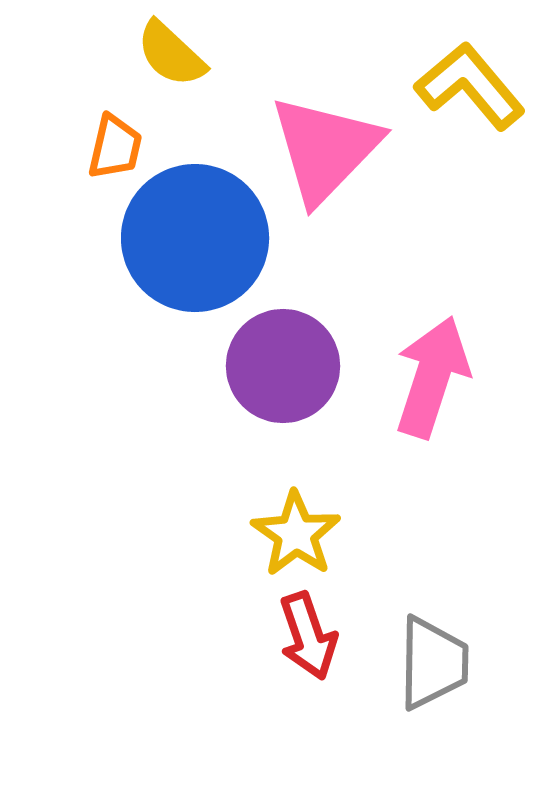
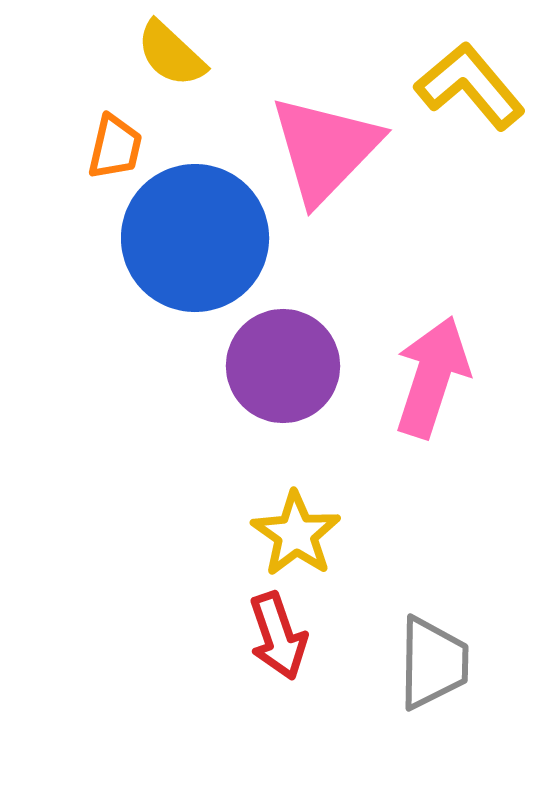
red arrow: moved 30 px left
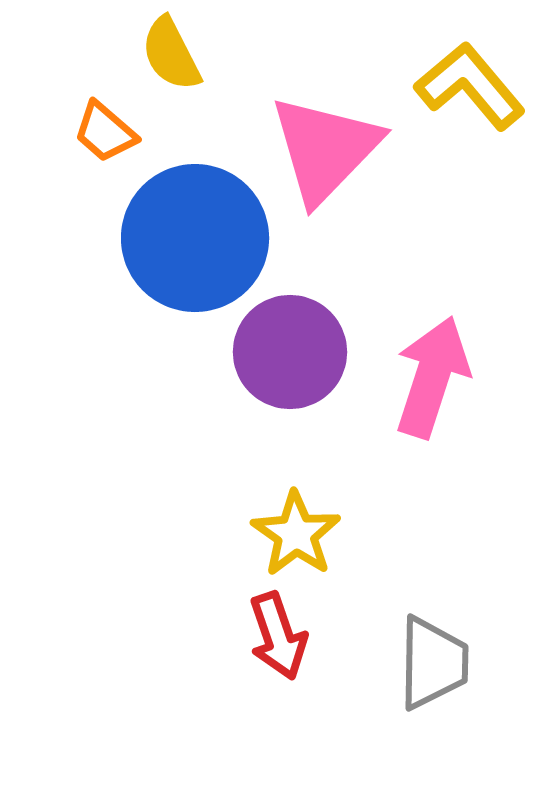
yellow semicircle: rotated 20 degrees clockwise
orange trapezoid: moved 10 px left, 15 px up; rotated 118 degrees clockwise
purple circle: moved 7 px right, 14 px up
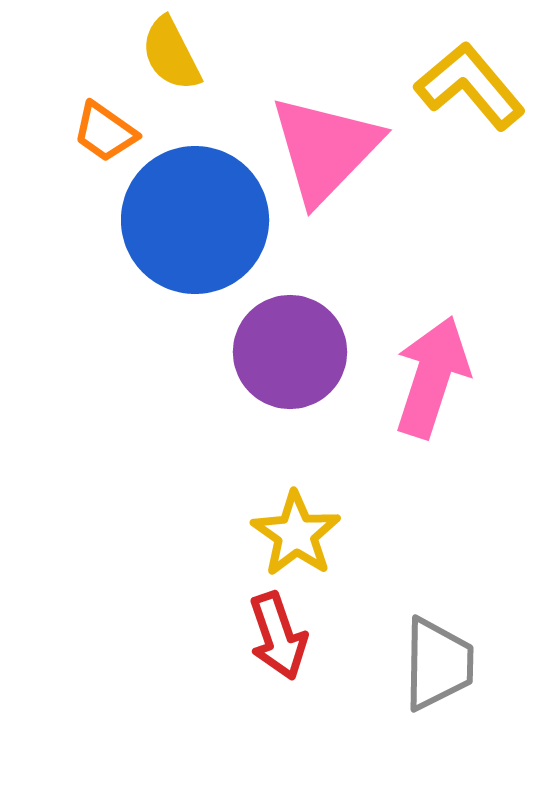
orange trapezoid: rotated 6 degrees counterclockwise
blue circle: moved 18 px up
gray trapezoid: moved 5 px right, 1 px down
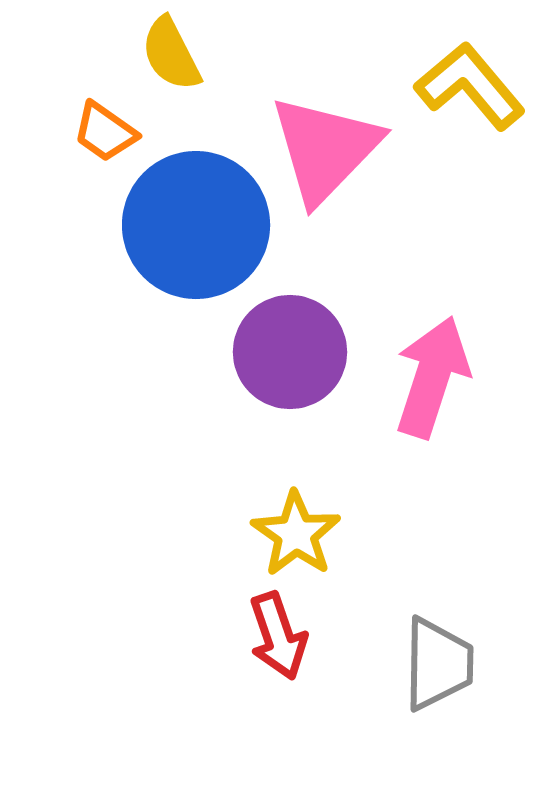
blue circle: moved 1 px right, 5 px down
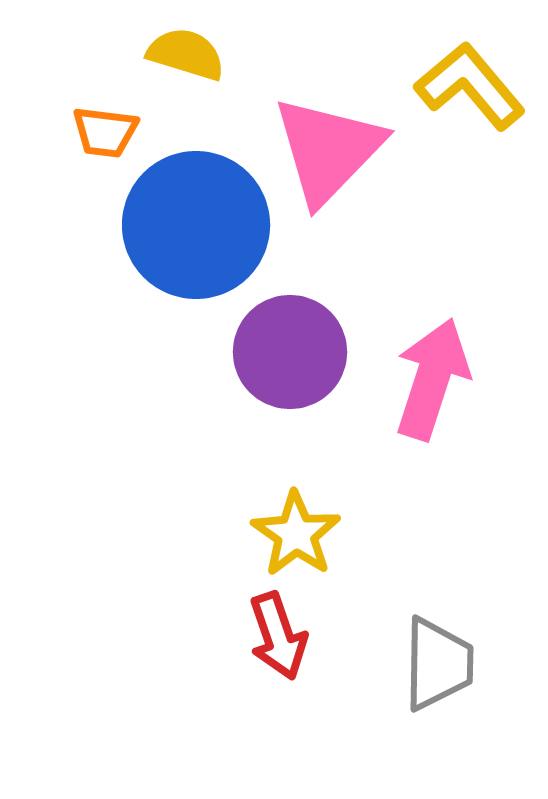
yellow semicircle: moved 15 px right; rotated 134 degrees clockwise
orange trapezoid: rotated 28 degrees counterclockwise
pink triangle: moved 3 px right, 1 px down
pink arrow: moved 2 px down
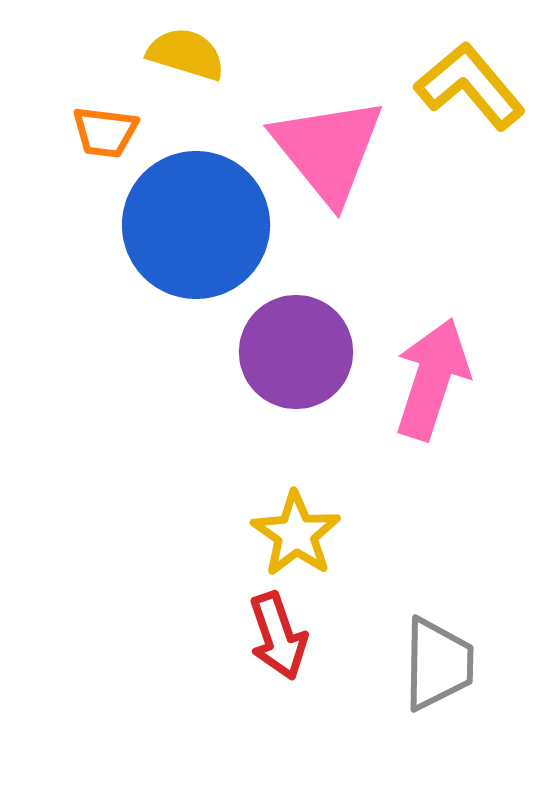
pink triangle: rotated 23 degrees counterclockwise
purple circle: moved 6 px right
